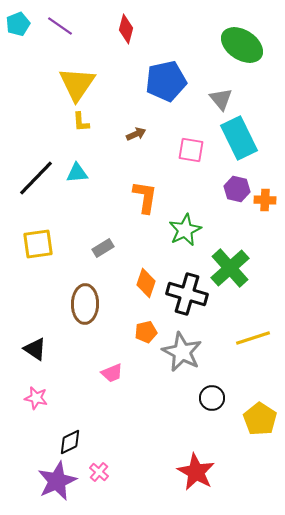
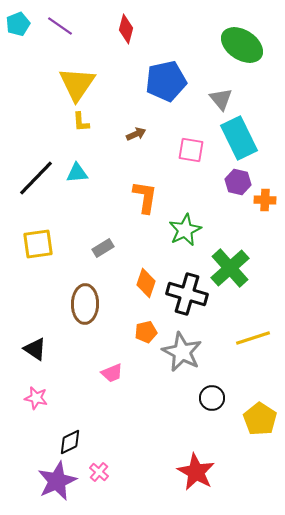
purple hexagon: moved 1 px right, 7 px up
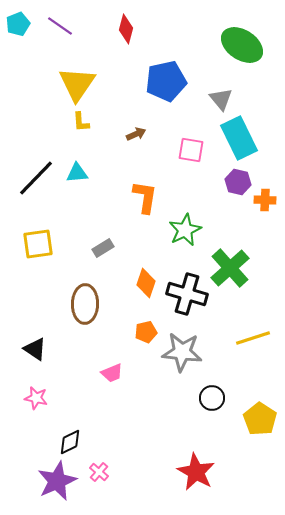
gray star: rotated 21 degrees counterclockwise
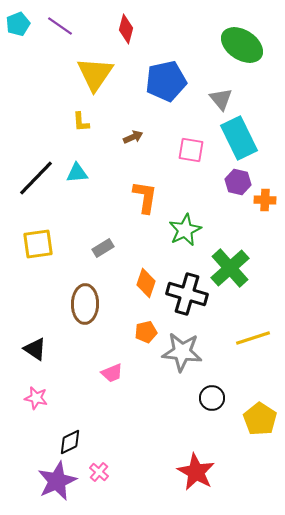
yellow triangle: moved 18 px right, 10 px up
brown arrow: moved 3 px left, 3 px down
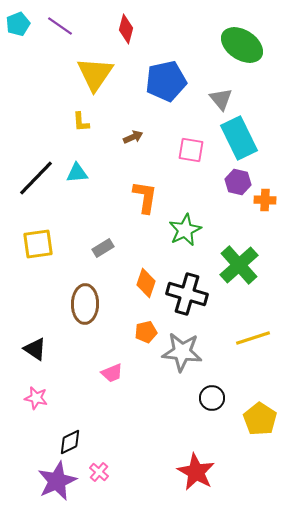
green cross: moved 9 px right, 3 px up
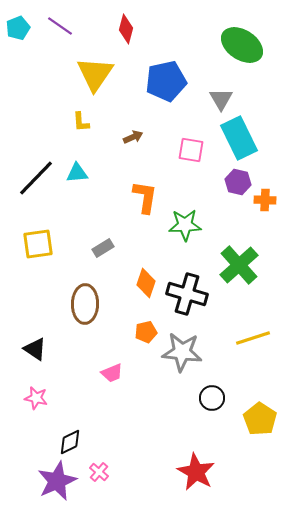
cyan pentagon: moved 4 px down
gray triangle: rotated 10 degrees clockwise
green star: moved 5 px up; rotated 24 degrees clockwise
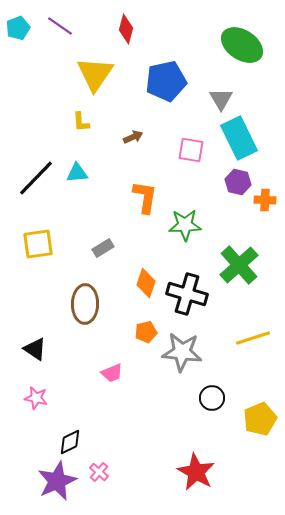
yellow pentagon: rotated 16 degrees clockwise
